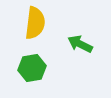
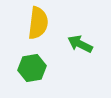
yellow semicircle: moved 3 px right
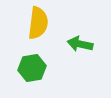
green arrow: rotated 15 degrees counterclockwise
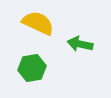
yellow semicircle: rotated 72 degrees counterclockwise
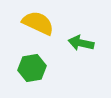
green arrow: moved 1 px right, 1 px up
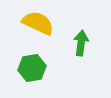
green arrow: rotated 85 degrees clockwise
